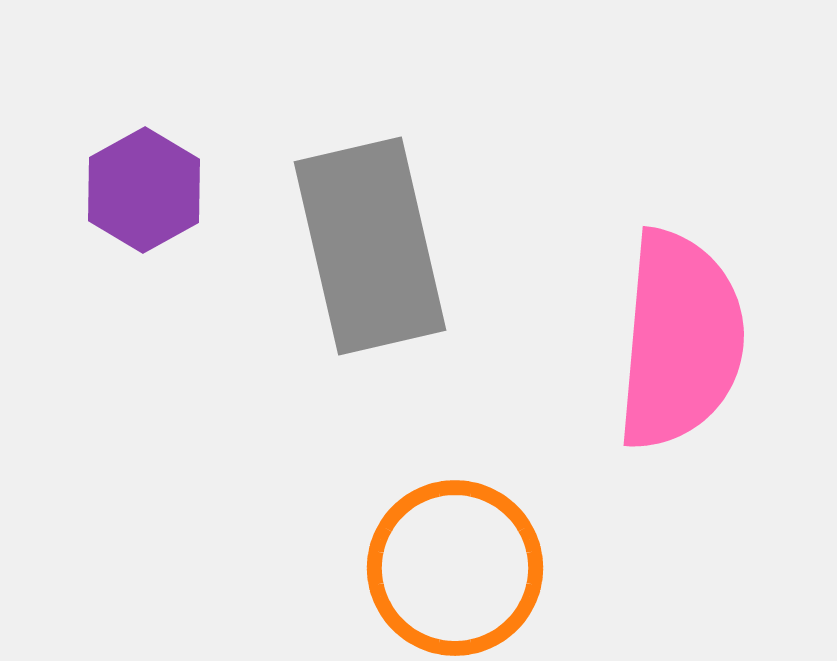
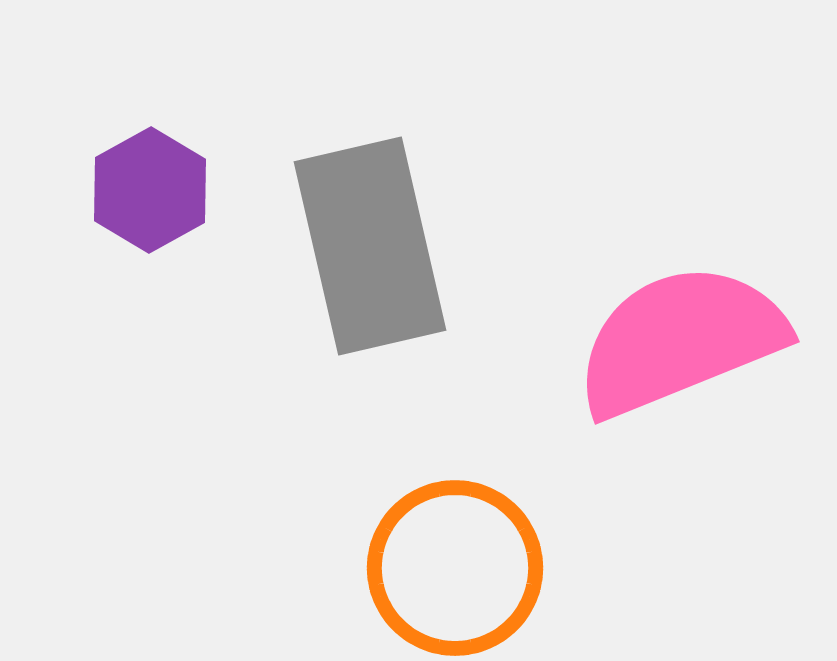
purple hexagon: moved 6 px right
pink semicircle: rotated 117 degrees counterclockwise
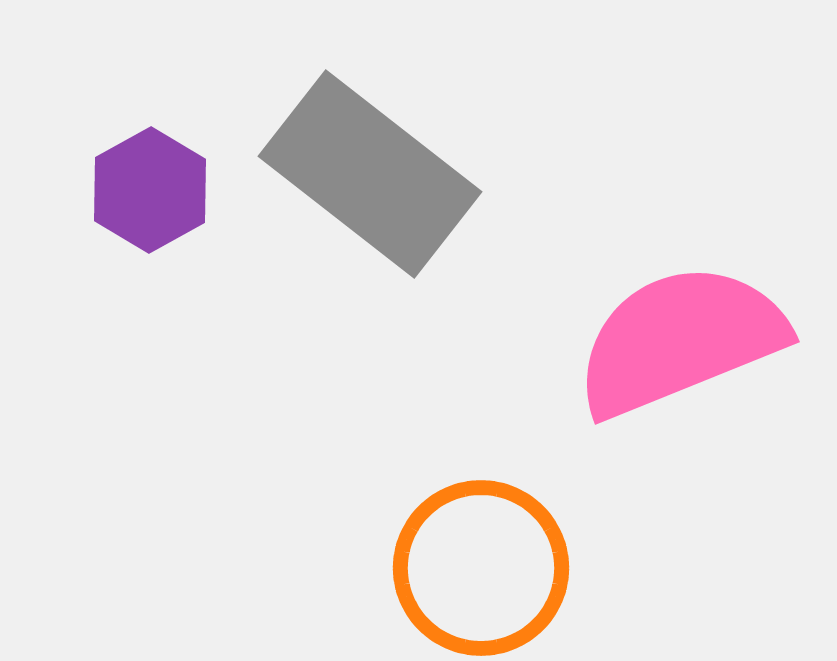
gray rectangle: moved 72 px up; rotated 39 degrees counterclockwise
orange circle: moved 26 px right
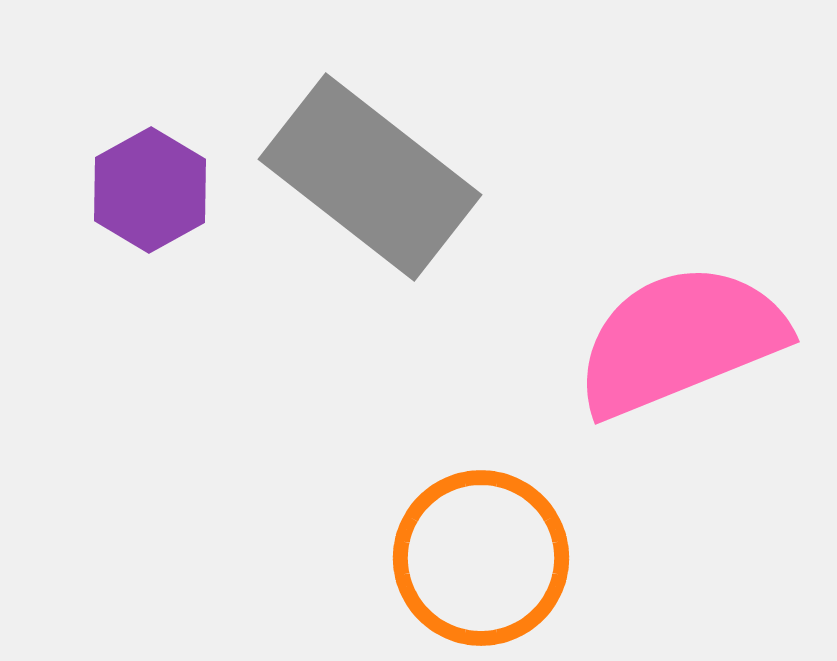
gray rectangle: moved 3 px down
orange circle: moved 10 px up
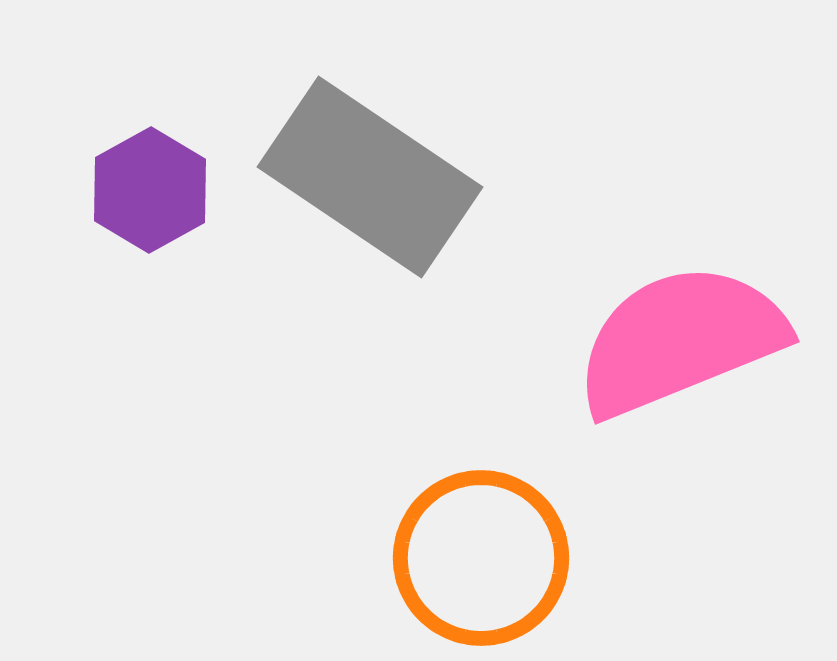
gray rectangle: rotated 4 degrees counterclockwise
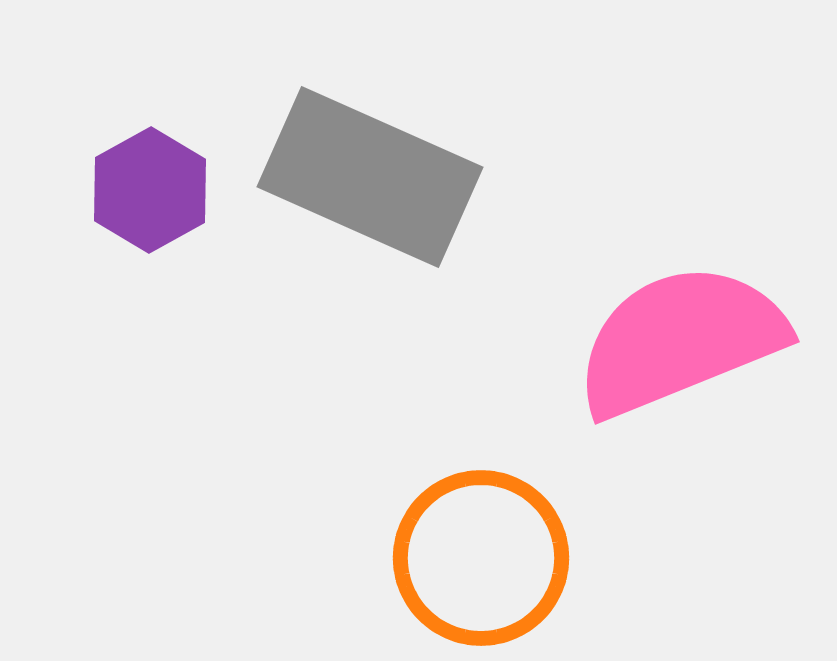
gray rectangle: rotated 10 degrees counterclockwise
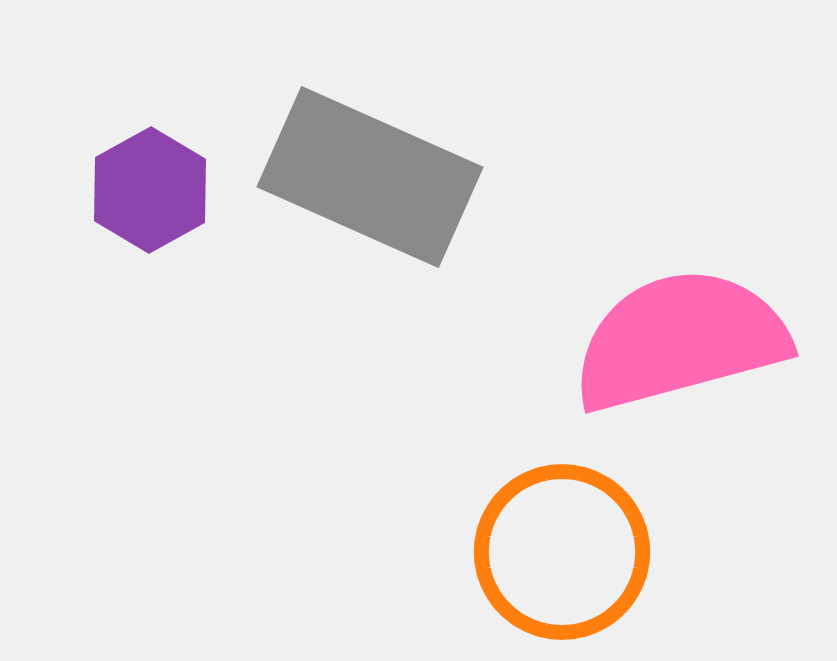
pink semicircle: rotated 7 degrees clockwise
orange circle: moved 81 px right, 6 px up
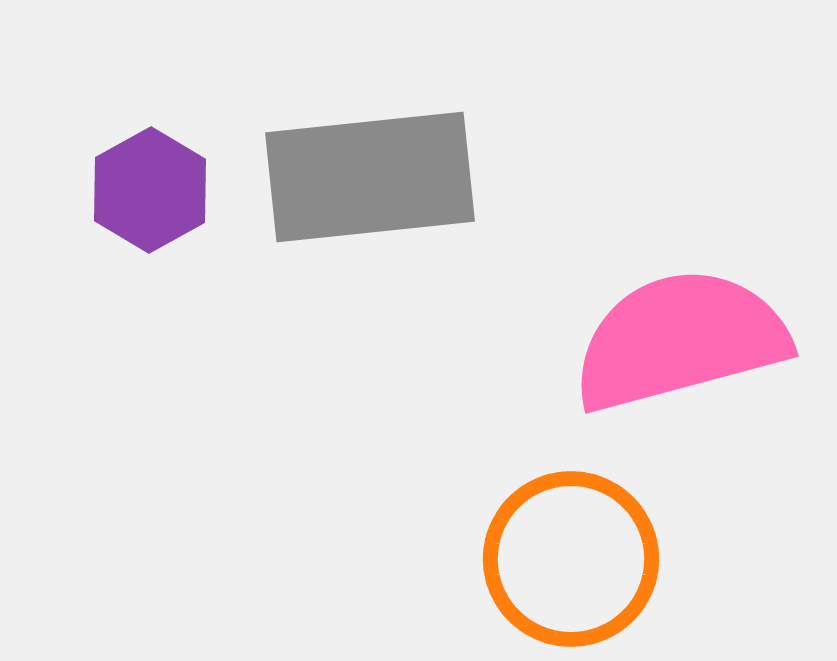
gray rectangle: rotated 30 degrees counterclockwise
orange circle: moved 9 px right, 7 px down
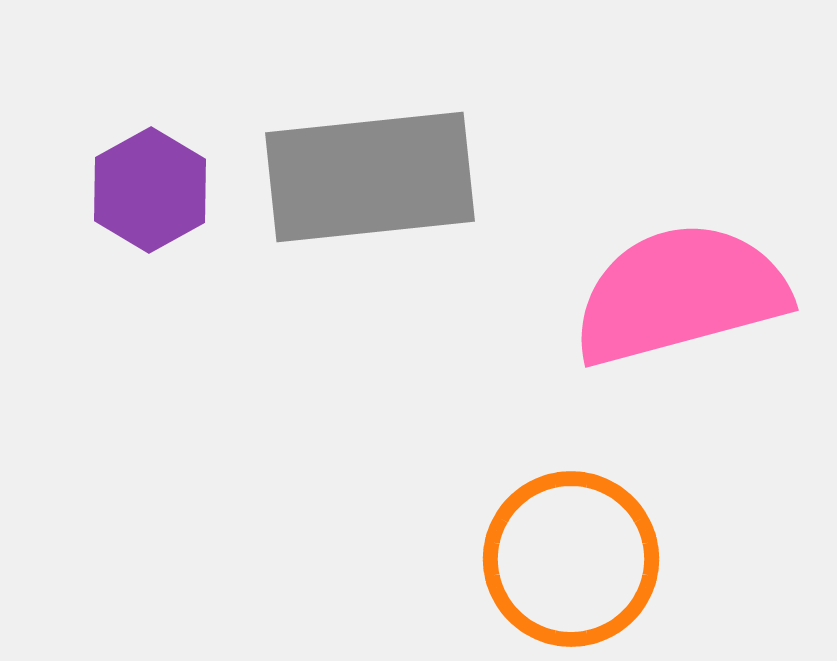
pink semicircle: moved 46 px up
